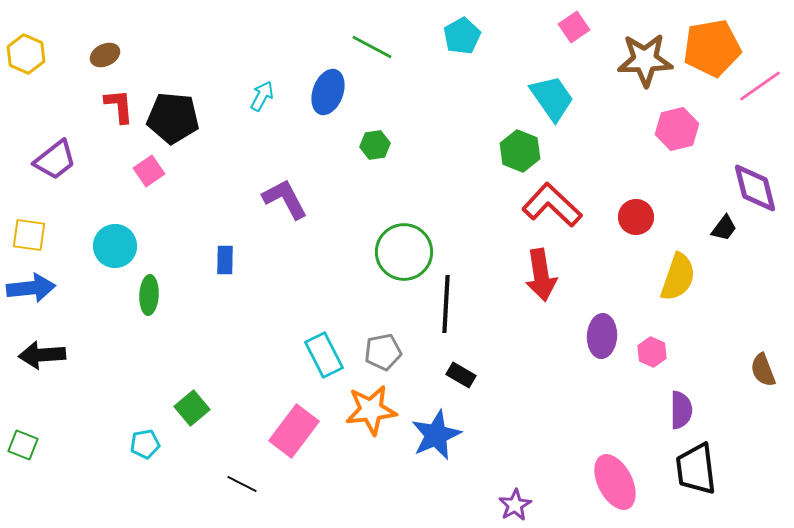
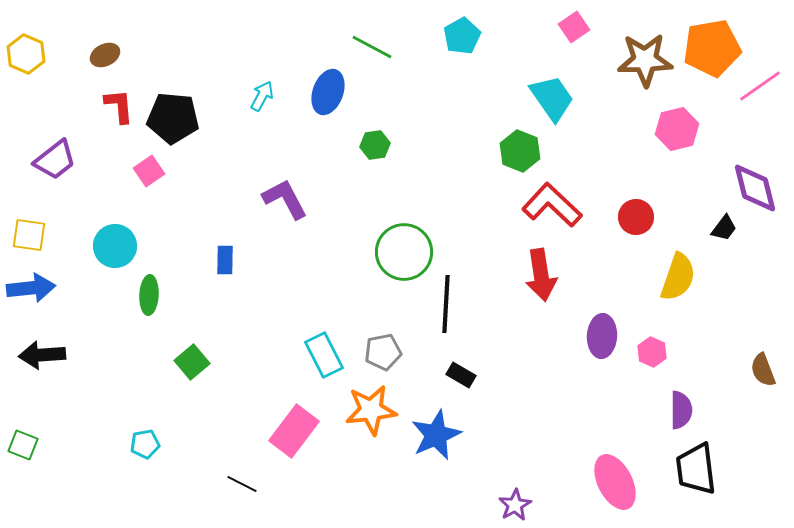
green square at (192, 408): moved 46 px up
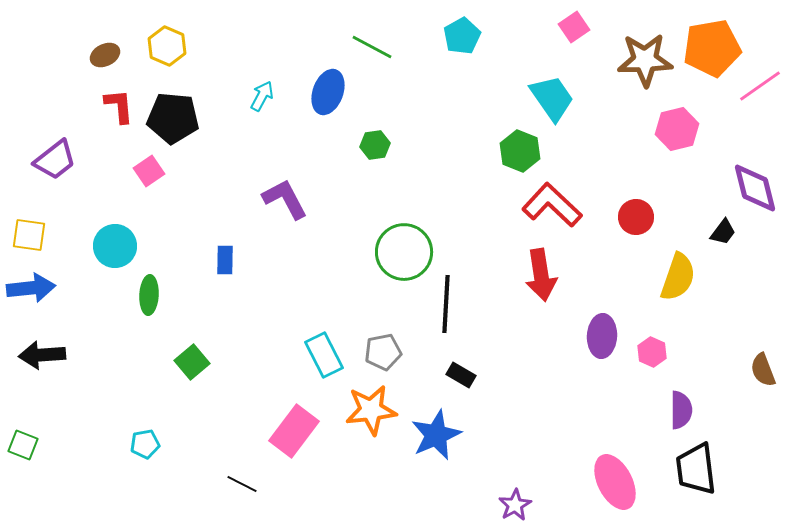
yellow hexagon at (26, 54): moved 141 px right, 8 px up
black trapezoid at (724, 228): moved 1 px left, 4 px down
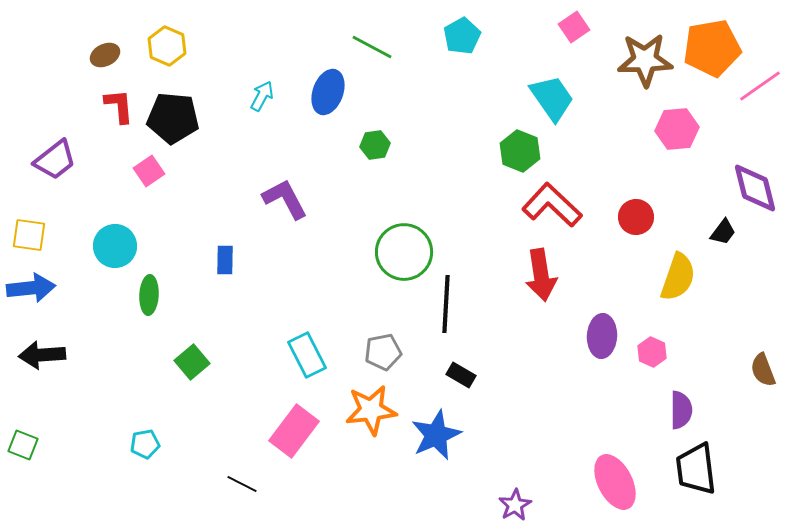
pink hexagon at (677, 129): rotated 9 degrees clockwise
cyan rectangle at (324, 355): moved 17 px left
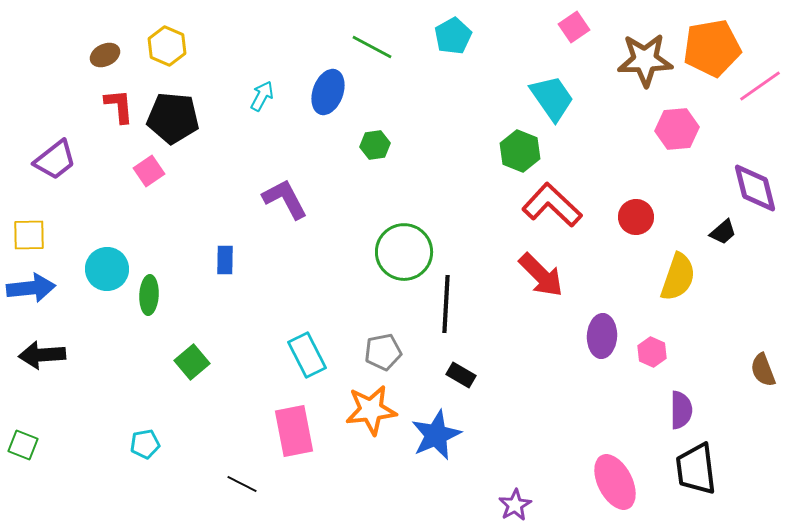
cyan pentagon at (462, 36): moved 9 px left
black trapezoid at (723, 232): rotated 12 degrees clockwise
yellow square at (29, 235): rotated 9 degrees counterclockwise
cyan circle at (115, 246): moved 8 px left, 23 px down
red arrow at (541, 275): rotated 36 degrees counterclockwise
pink rectangle at (294, 431): rotated 48 degrees counterclockwise
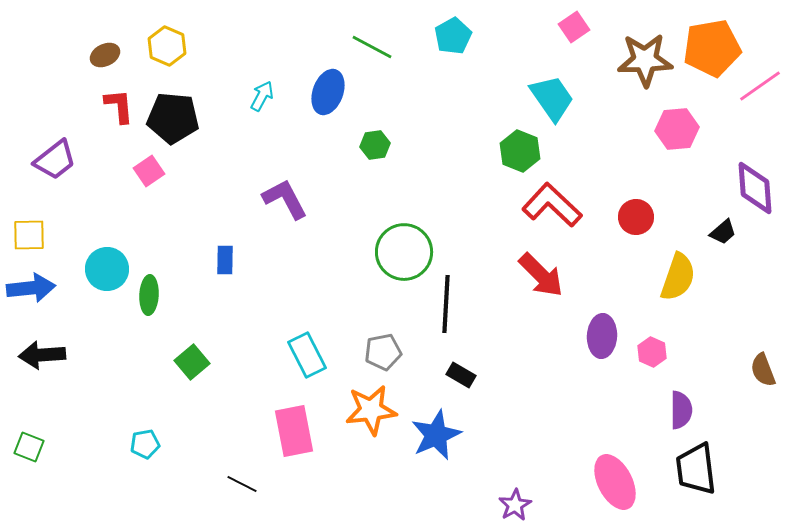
purple diamond at (755, 188): rotated 10 degrees clockwise
green square at (23, 445): moved 6 px right, 2 px down
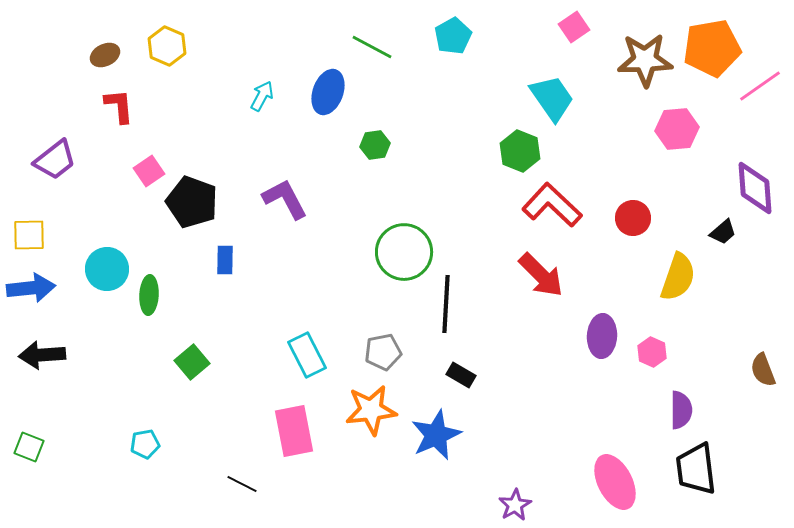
black pentagon at (173, 118): moved 19 px right, 84 px down; rotated 15 degrees clockwise
red circle at (636, 217): moved 3 px left, 1 px down
